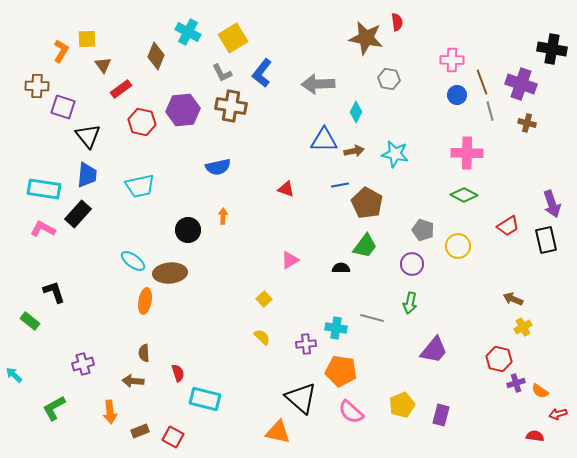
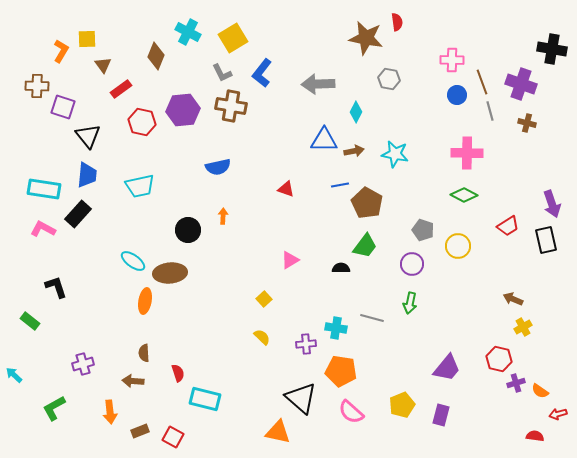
black L-shape at (54, 292): moved 2 px right, 5 px up
purple trapezoid at (434, 350): moved 13 px right, 18 px down
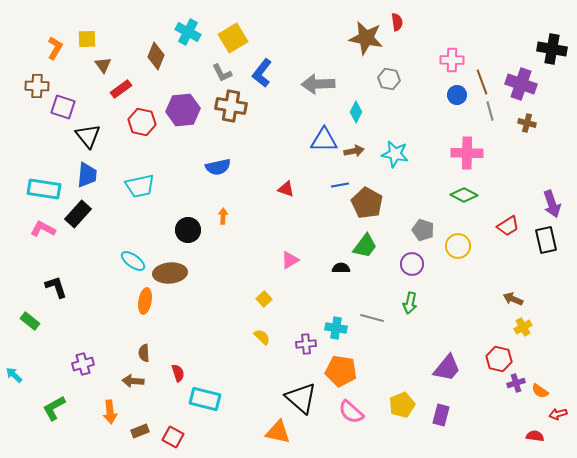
orange L-shape at (61, 51): moved 6 px left, 3 px up
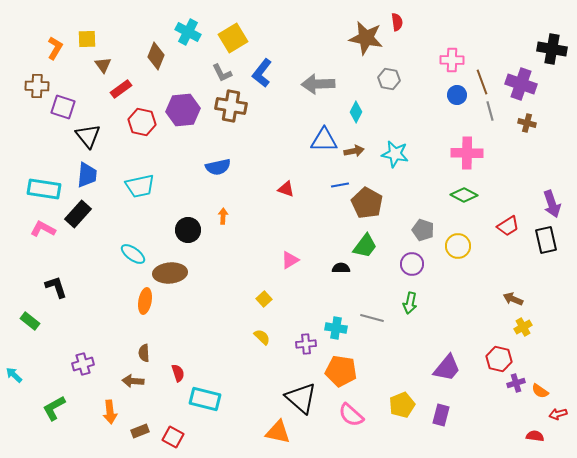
cyan ellipse at (133, 261): moved 7 px up
pink semicircle at (351, 412): moved 3 px down
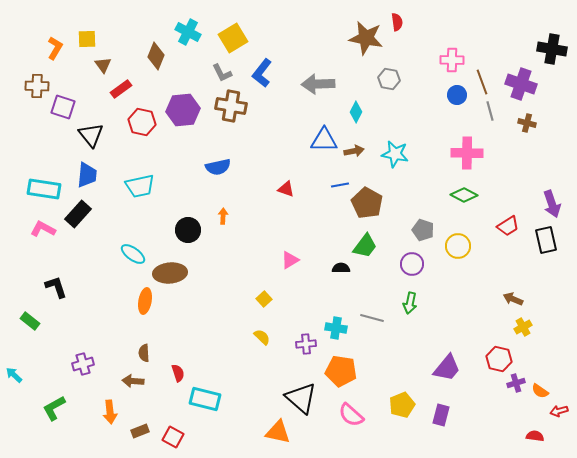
black triangle at (88, 136): moved 3 px right, 1 px up
red arrow at (558, 414): moved 1 px right, 3 px up
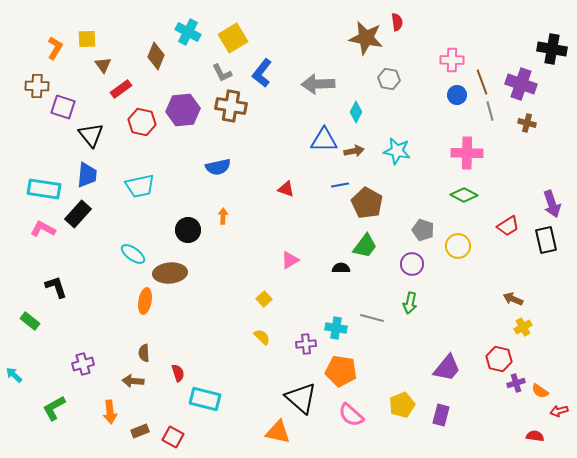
cyan star at (395, 154): moved 2 px right, 3 px up
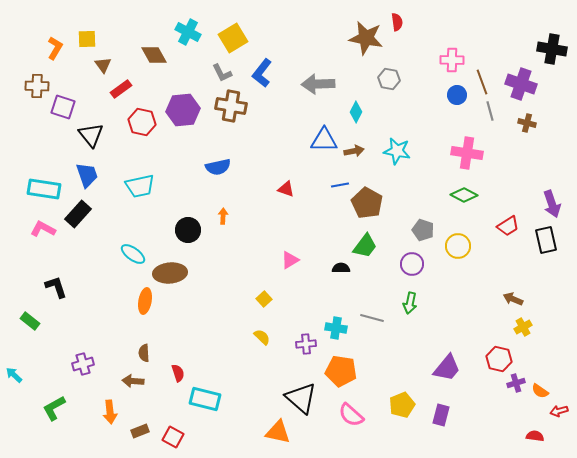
brown diamond at (156, 56): moved 2 px left, 1 px up; rotated 52 degrees counterclockwise
pink cross at (467, 153): rotated 8 degrees clockwise
blue trapezoid at (87, 175): rotated 24 degrees counterclockwise
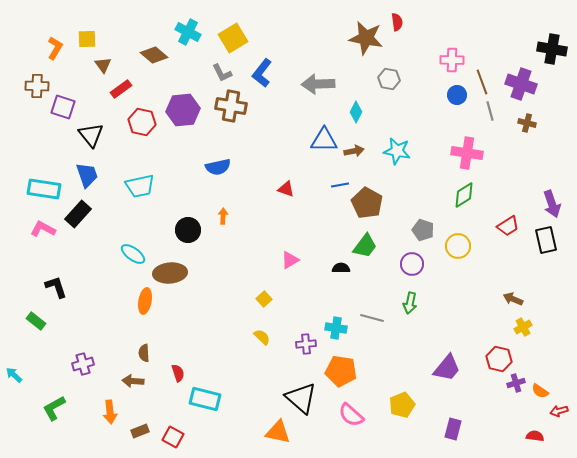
brown diamond at (154, 55): rotated 20 degrees counterclockwise
green diamond at (464, 195): rotated 60 degrees counterclockwise
green rectangle at (30, 321): moved 6 px right
purple rectangle at (441, 415): moved 12 px right, 14 px down
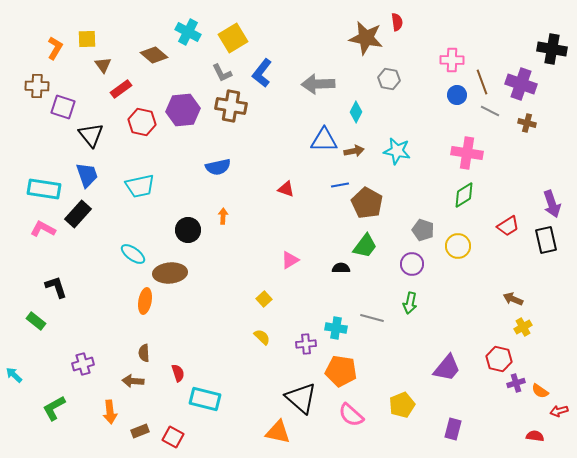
gray line at (490, 111): rotated 48 degrees counterclockwise
